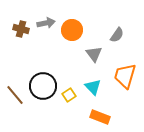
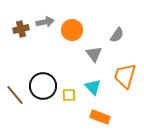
gray arrow: moved 1 px left, 1 px up
brown cross: rotated 28 degrees counterclockwise
yellow square: rotated 32 degrees clockwise
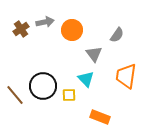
brown cross: rotated 21 degrees counterclockwise
orange trapezoid: moved 1 px right; rotated 8 degrees counterclockwise
cyan triangle: moved 7 px left, 8 px up
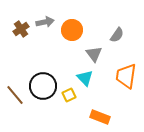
cyan triangle: moved 1 px left, 1 px up
yellow square: rotated 24 degrees counterclockwise
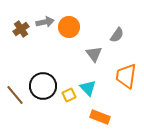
orange circle: moved 3 px left, 3 px up
cyan triangle: moved 3 px right, 10 px down
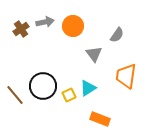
orange circle: moved 4 px right, 1 px up
cyan triangle: rotated 42 degrees clockwise
orange rectangle: moved 2 px down
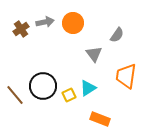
orange circle: moved 3 px up
